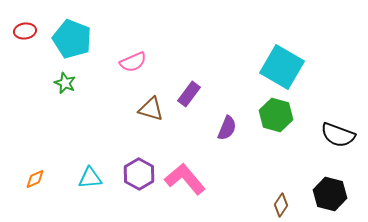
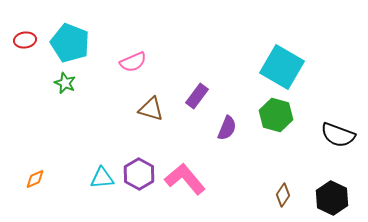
red ellipse: moved 9 px down
cyan pentagon: moved 2 px left, 4 px down
purple rectangle: moved 8 px right, 2 px down
cyan triangle: moved 12 px right
black hexagon: moved 2 px right, 4 px down; rotated 12 degrees clockwise
brown diamond: moved 2 px right, 10 px up
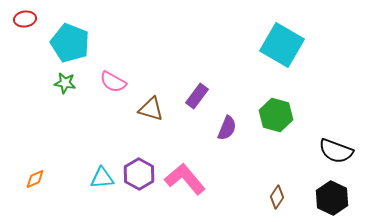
red ellipse: moved 21 px up
pink semicircle: moved 20 px left, 20 px down; rotated 52 degrees clockwise
cyan square: moved 22 px up
green star: rotated 15 degrees counterclockwise
black semicircle: moved 2 px left, 16 px down
brown diamond: moved 6 px left, 2 px down
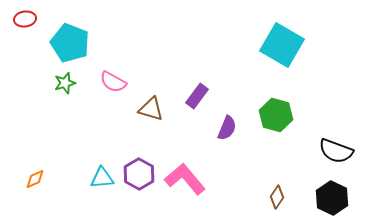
green star: rotated 25 degrees counterclockwise
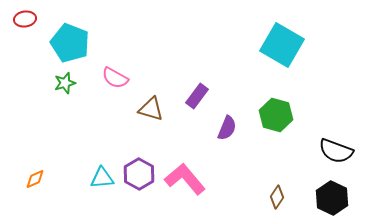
pink semicircle: moved 2 px right, 4 px up
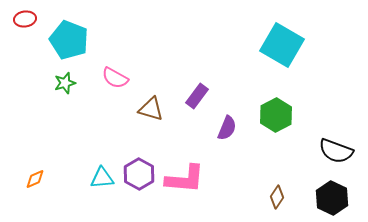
cyan pentagon: moved 1 px left, 3 px up
green hexagon: rotated 16 degrees clockwise
pink L-shape: rotated 135 degrees clockwise
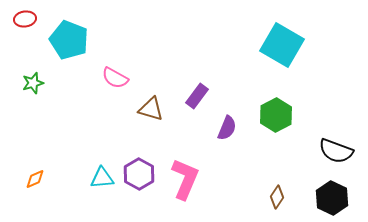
green star: moved 32 px left
pink L-shape: rotated 72 degrees counterclockwise
